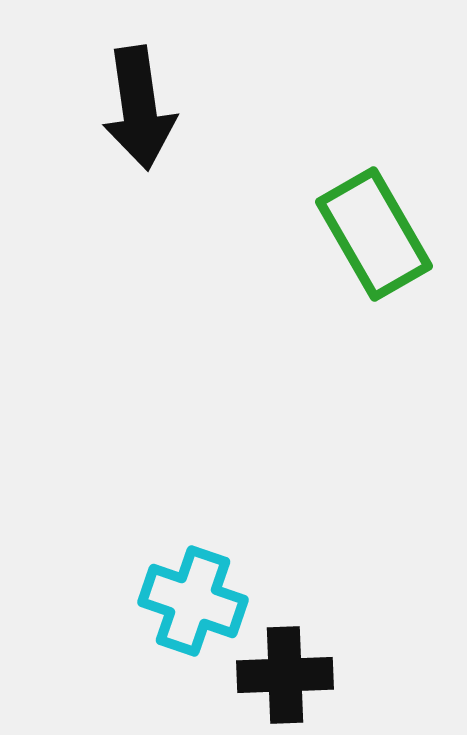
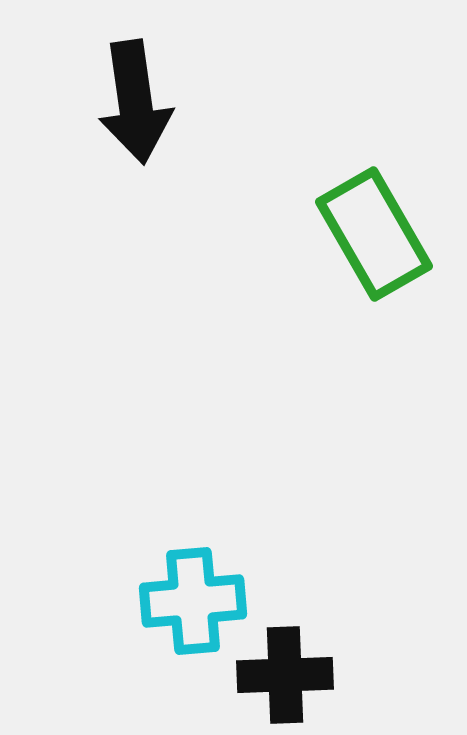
black arrow: moved 4 px left, 6 px up
cyan cross: rotated 24 degrees counterclockwise
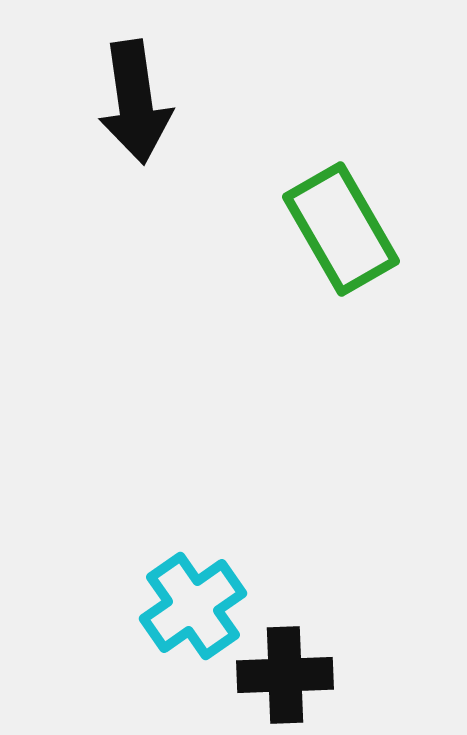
green rectangle: moved 33 px left, 5 px up
cyan cross: moved 5 px down; rotated 30 degrees counterclockwise
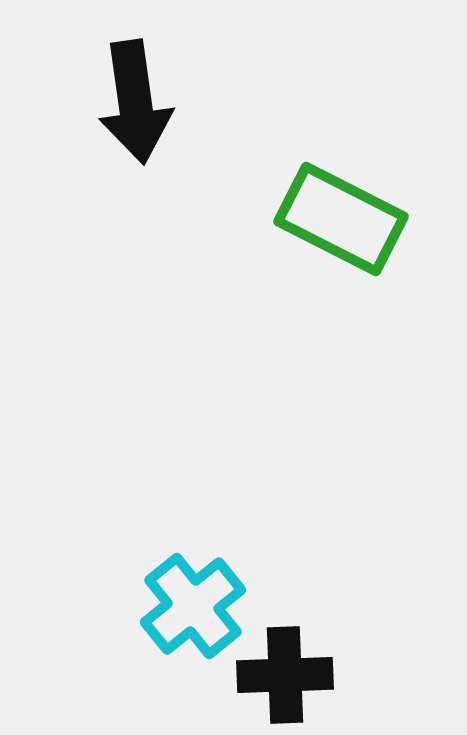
green rectangle: moved 10 px up; rotated 33 degrees counterclockwise
cyan cross: rotated 4 degrees counterclockwise
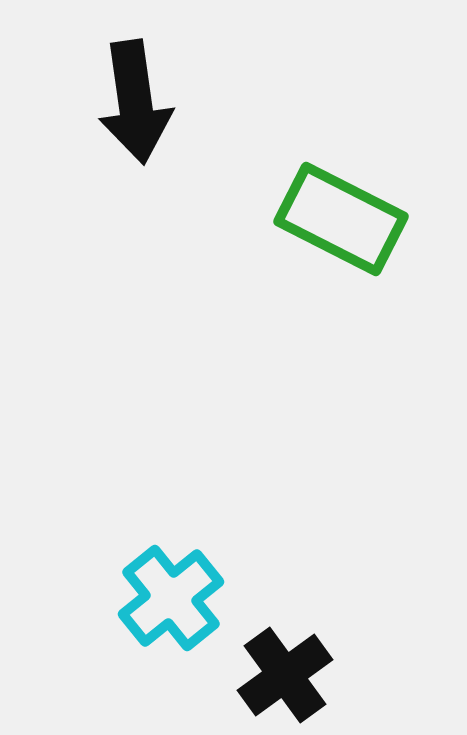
cyan cross: moved 22 px left, 8 px up
black cross: rotated 34 degrees counterclockwise
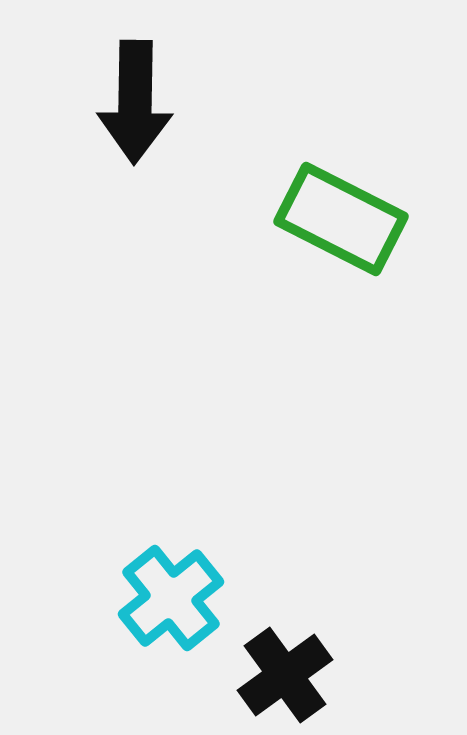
black arrow: rotated 9 degrees clockwise
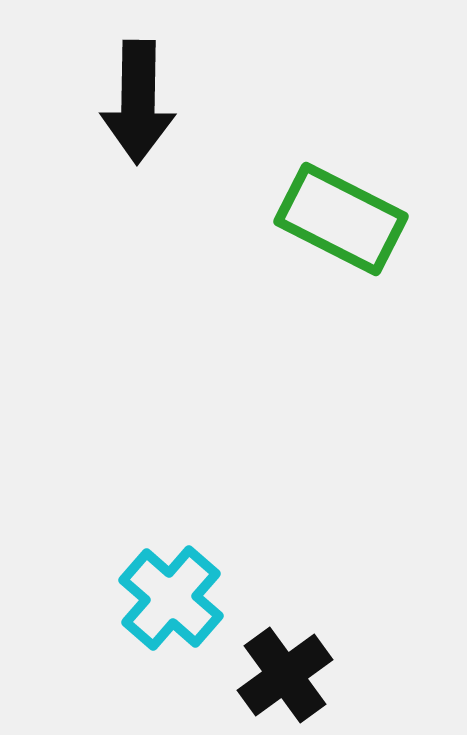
black arrow: moved 3 px right
cyan cross: rotated 10 degrees counterclockwise
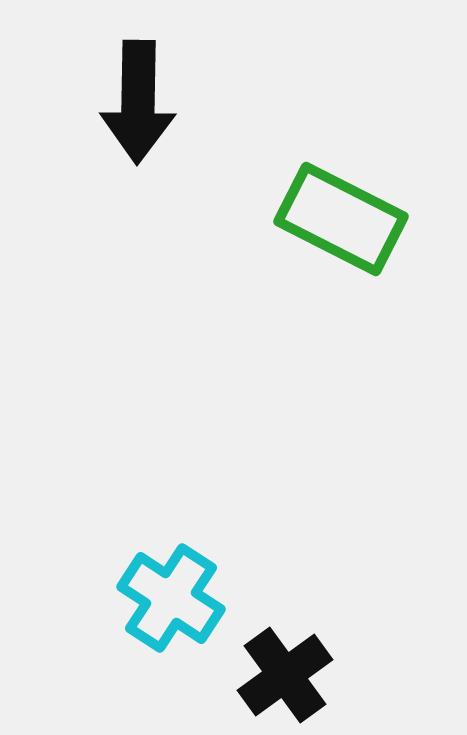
cyan cross: rotated 8 degrees counterclockwise
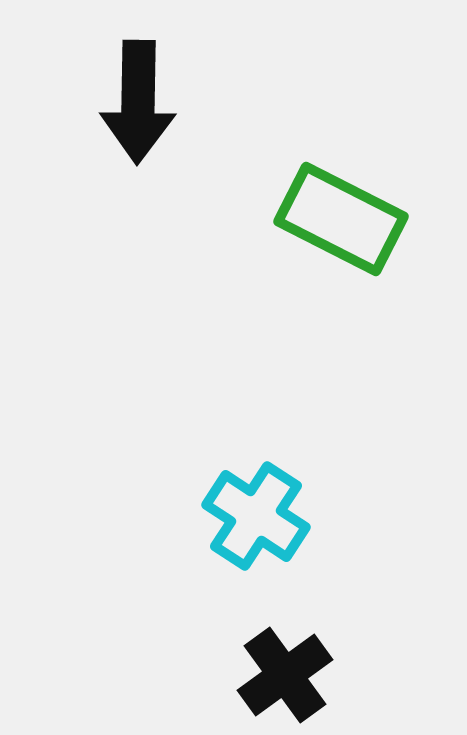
cyan cross: moved 85 px right, 82 px up
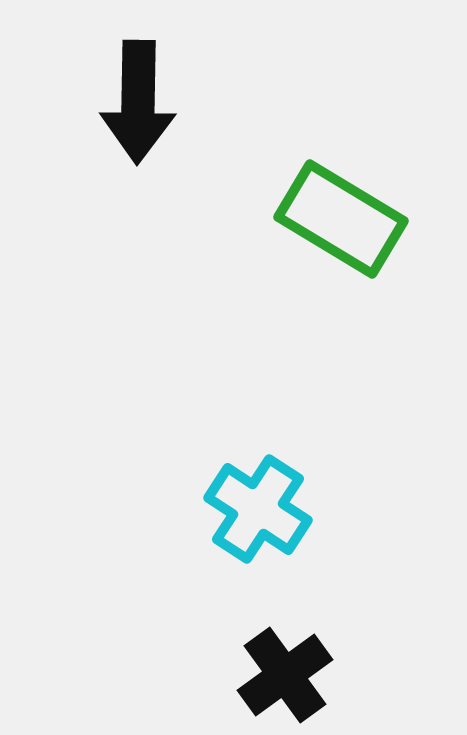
green rectangle: rotated 4 degrees clockwise
cyan cross: moved 2 px right, 7 px up
